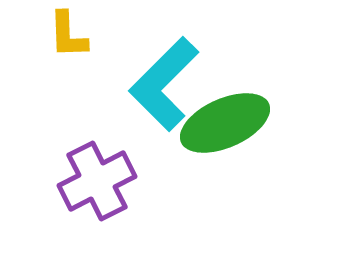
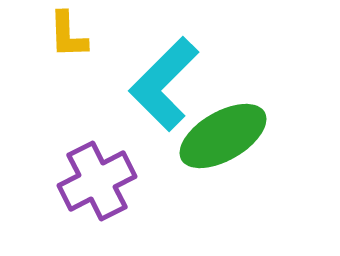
green ellipse: moved 2 px left, 13 px down; rotated 6 degrees counterclockwise
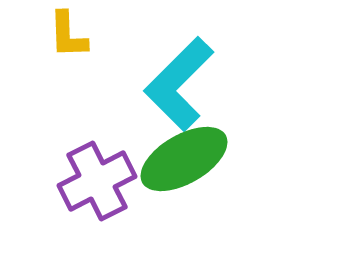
cyan L-shape: moved 15 px right
green ellipse: moved 39 px left, 23 px down
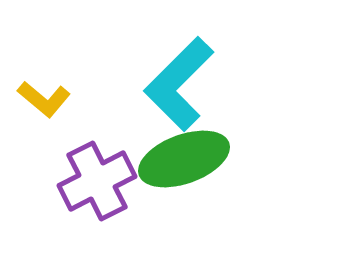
yellow L-shape: moved 24 px left, 64 px down; rotated 48 degrees counterclockwise
green ellipse: rotated 10 degrees clockwise
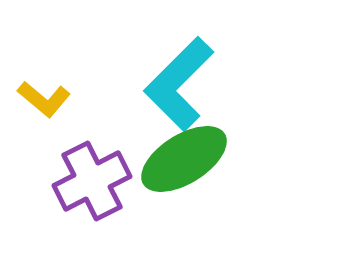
green ellipse: rotated 12 degrees counterclockwise
purple cross: moved 5 px left
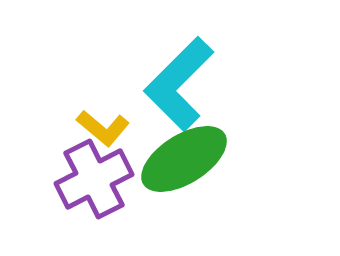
yellow L-shape: moved 59 px right, 29 px down
purple cross: moved 2 px right, 2 px up
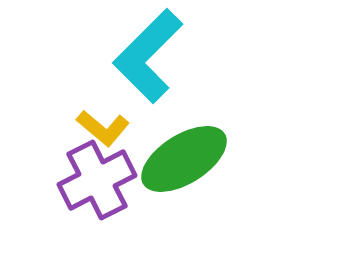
cyan L-shape: moved 31 px left, 28 px up
purple cross: moved 3 px right, 1 px down
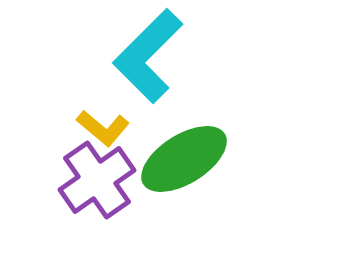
purple cross: rotated 8 degrees counterclockwise
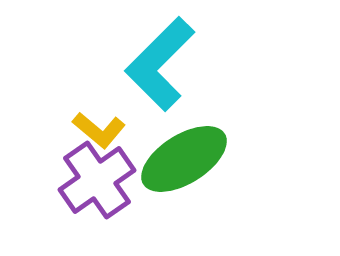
cyan L-shape: moved 12 px right, 8 px down
yellow L-shape: moved 4 px left, 2 px down
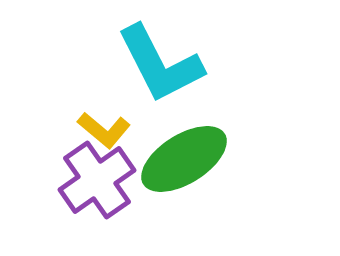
cyan L-shape: rotated 72 degrees counterclockwise
yellow L-shape: moved 5 px right
